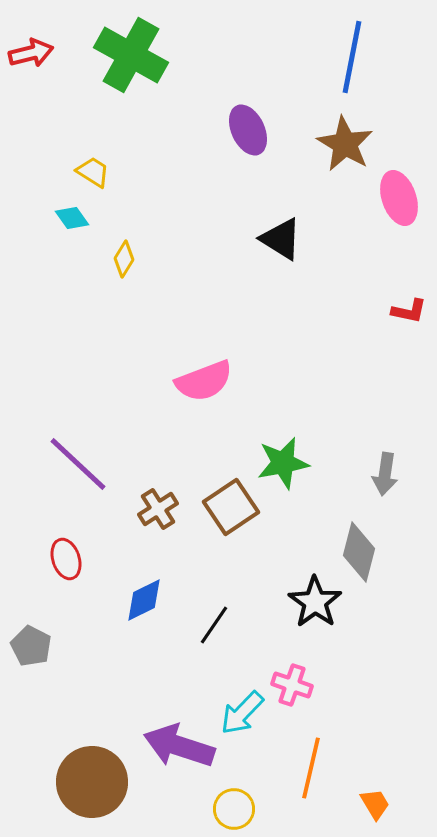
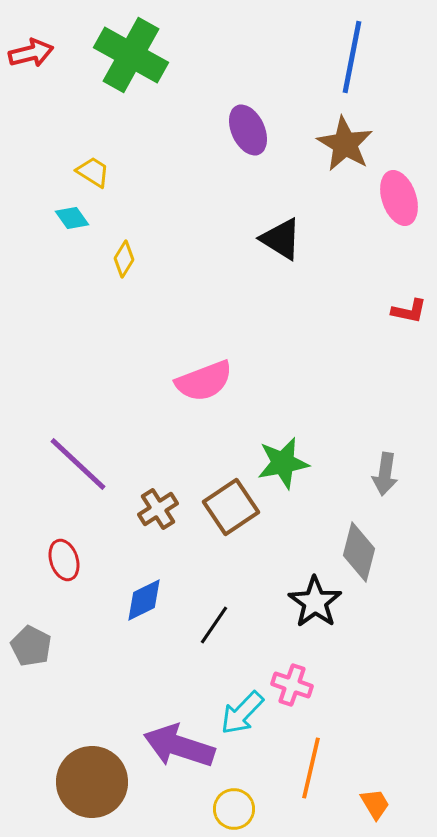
red ellipse: moved 2 px left, 1 px down
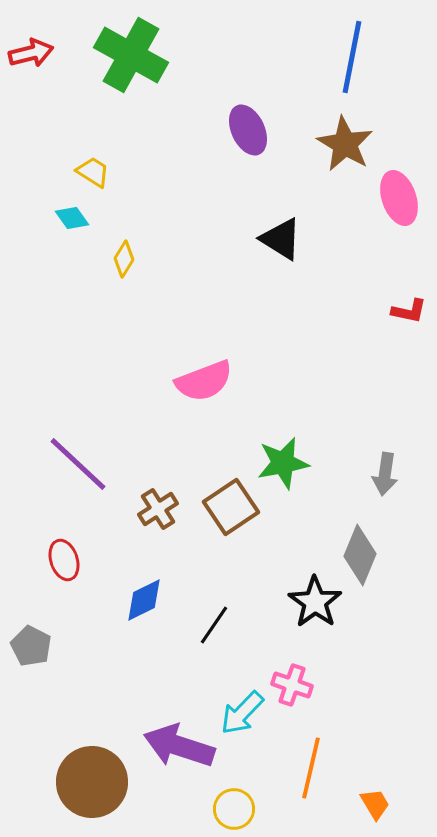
gray diamond: moved 1 px right, 3 px down; rotated 8 degrees clockwise
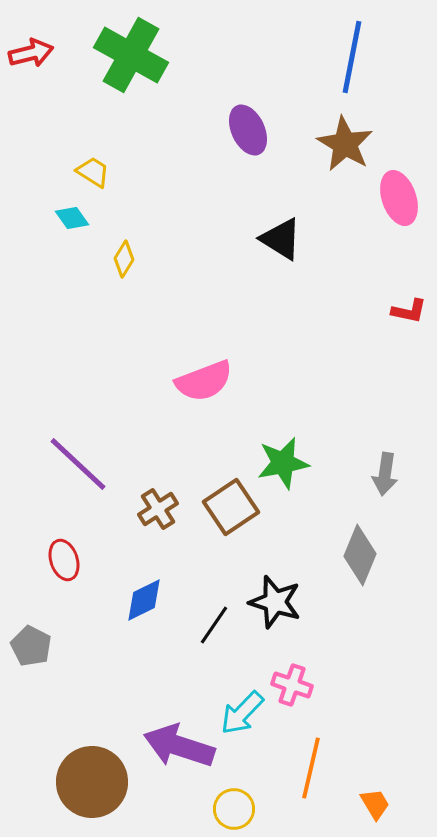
black star: moved 40 px left; rotated 18 degrees counterclockwise
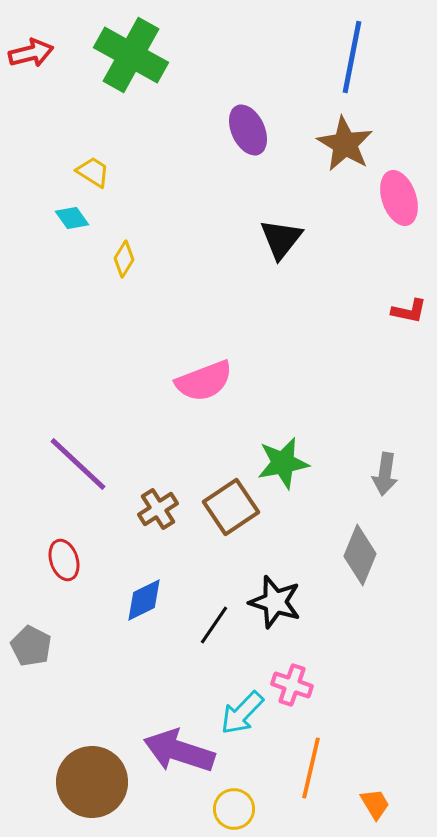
black triangle: rotated 36 degrees clockwise
purple arrow: moved 5 px down
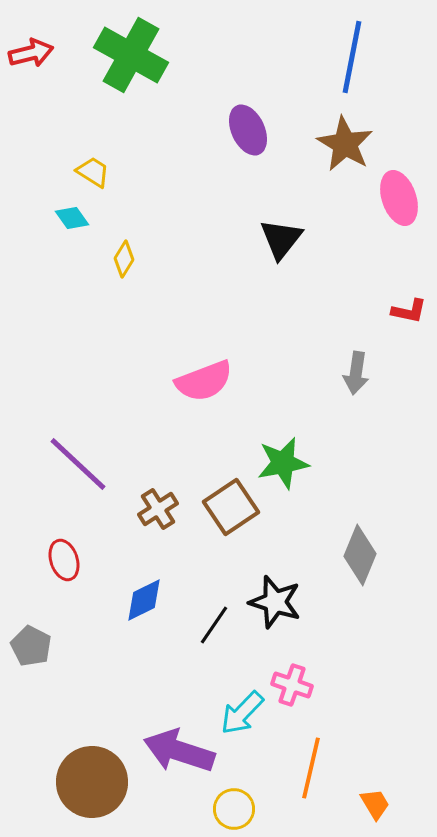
gray arrow: moved 29 px left, 101 px up
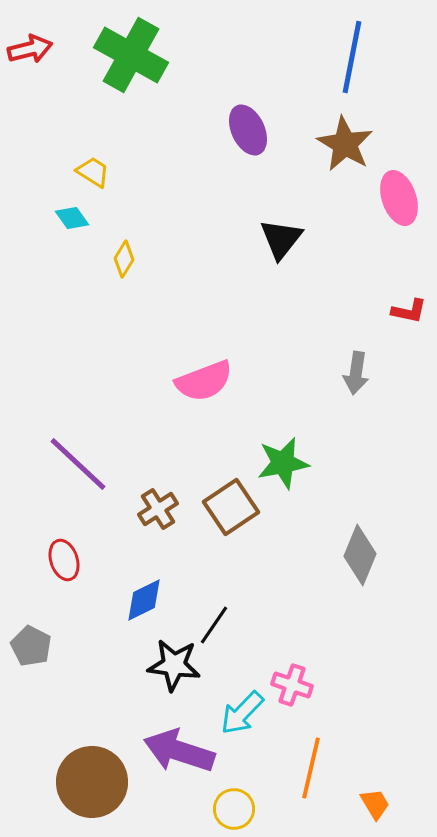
red arrow: moved 1 px left, 4 px up
black star: moved 101 px left, 63 px down; rotated 10 degrees counterclockwise
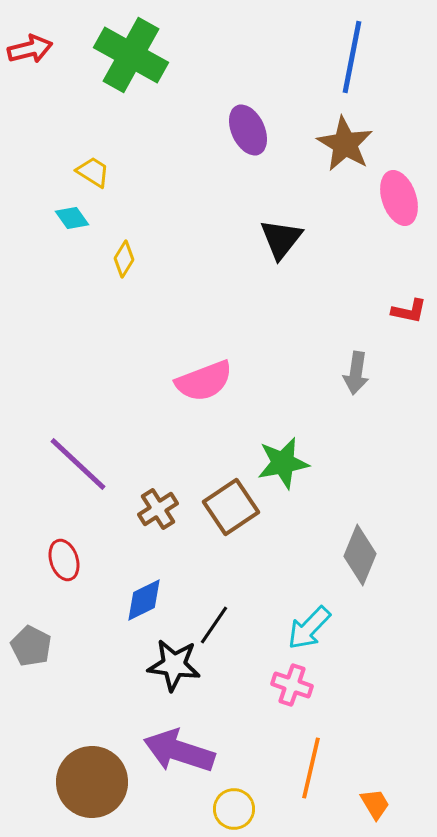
cyan arrow: moved 67 px right, 85 px up
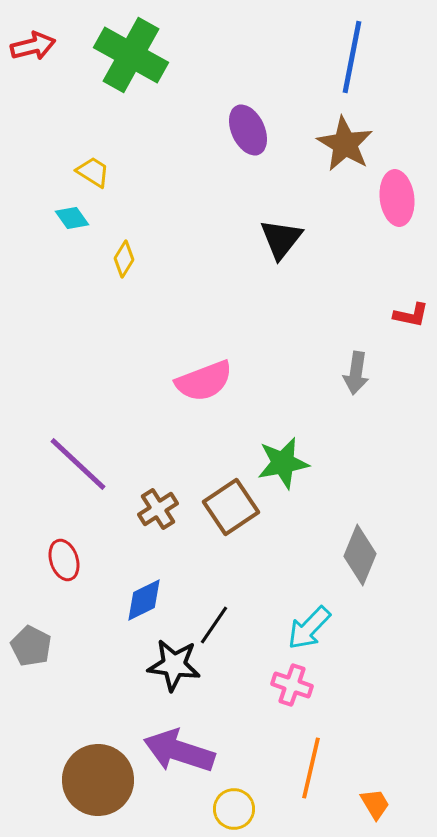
red arrow: moved 3 px right, 3 px up
pink ellipse: moved 2 px left; rotated 12 degrees clockwise
red L-shape: moved 2 px right, 4 px down
brown circle: moved 6 px right, 2 px up
